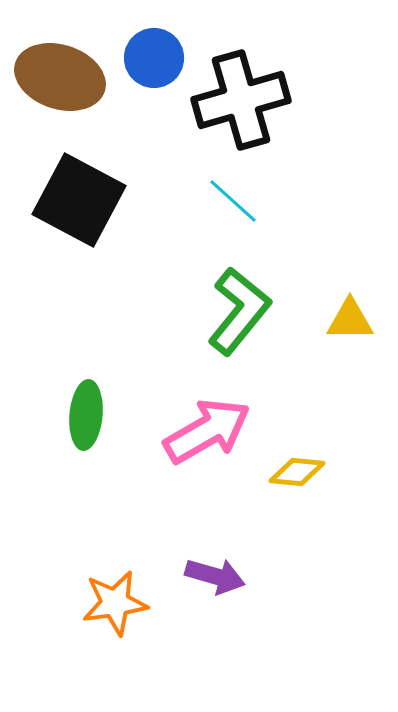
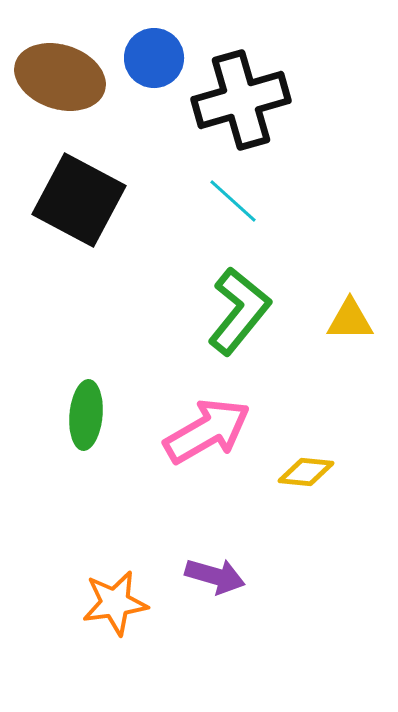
yellow diamond: moved 9 px right
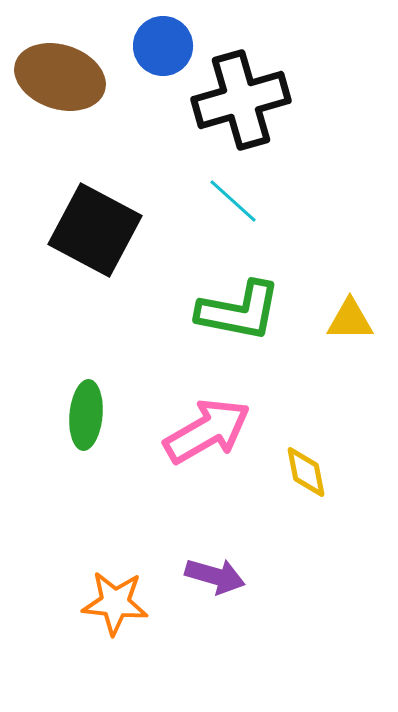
blue circle: moved 9 px right, 12 px up
black square: moved 16 px right, 30 px down
green L-shape: rotated 62 degrees clockwise
yellow diamond: rotated 74 degrees clockwise
orange star: rotated 14 degrees clockwise
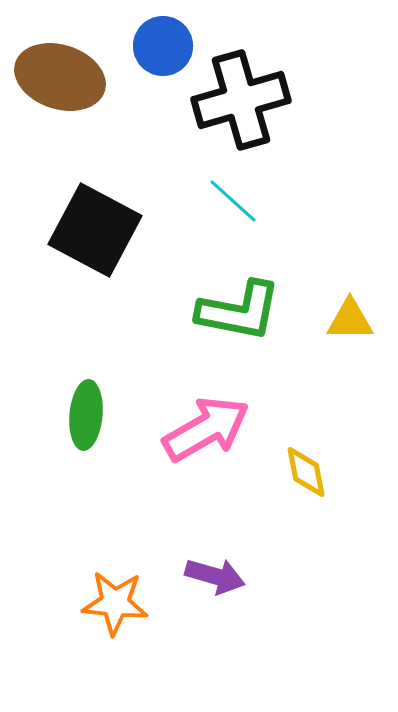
pink arrow: moved 1 px left, 2 px up
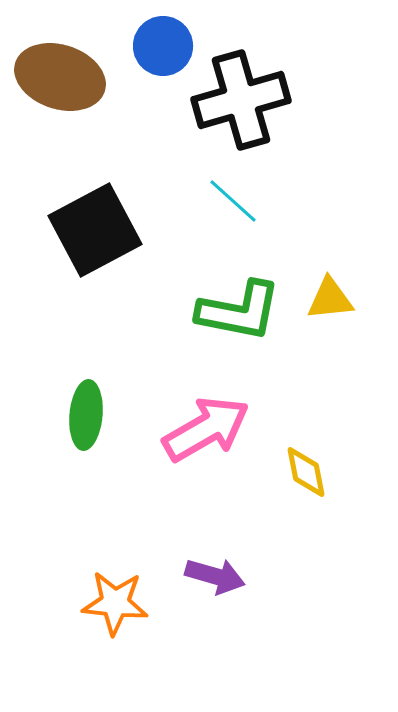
black square: rotated 34 degrees clockwise
yellow triangle: moved 20 px left, 21 px up; rotated 6 degrees counterclockwise
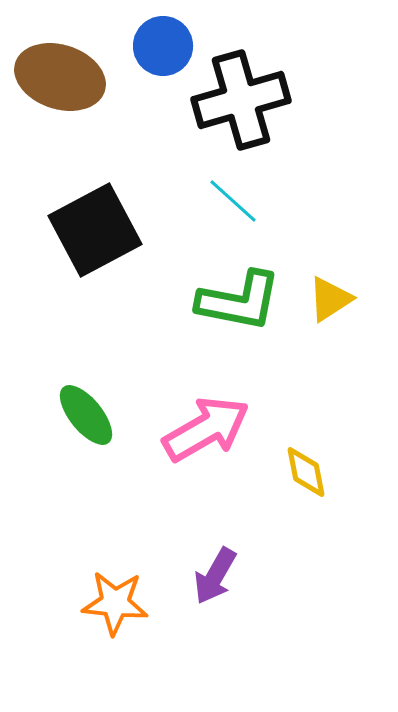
yellow triangle: rotated 27 degrees counterclockwise
green L-shape: moved 10 px up
green ellipse: rotated 44 degrees counterclockwise
purple arrow: rotated 104 degrees clockwise
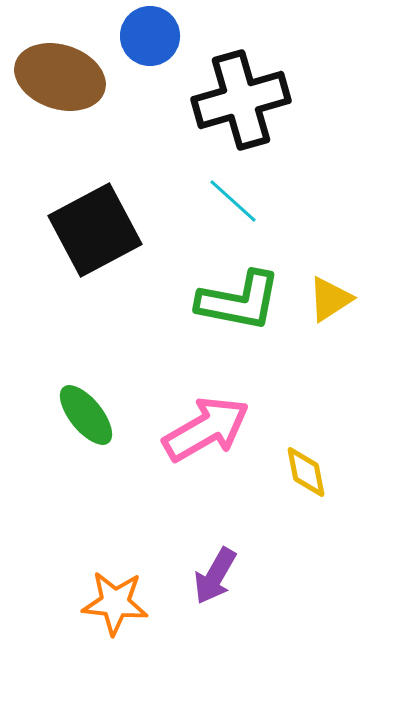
blue circle: moved 13 px left, 10 px up
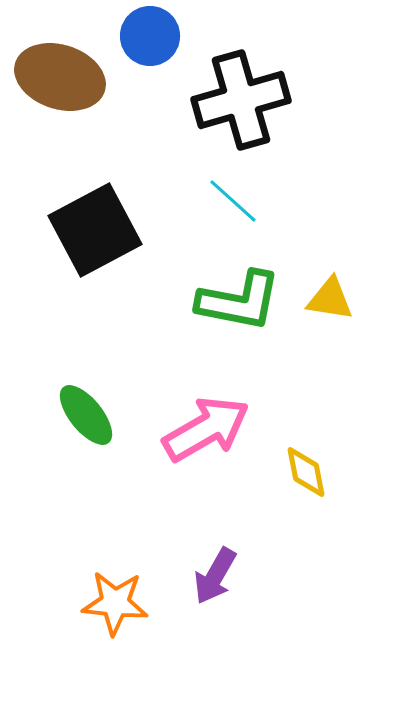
yellow triangle: rotated 42 degrees clockwise
